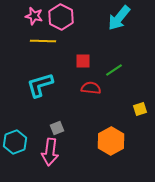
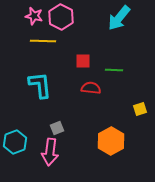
green line: rotated 36 degrees clockwise
cyan L-shape: rotated 100 degrees clockwise
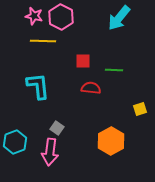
cyan L-shape: moved 2 px left, 1 px down
gray square: rotated 32 degrees counterclockwise
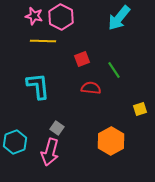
red square: moved 1 px left, 2 px up; rotated 21 degrees counterclockwise
green line: rotated 54 degrees clockwise
pink arrow: rotated 8 degrees clockwise
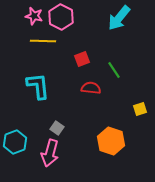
orange hexagon: rotated 12 degrees counterclockwise
pink arrow: moved 1 px down
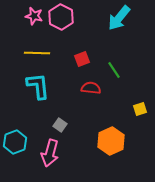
yellow line: moved 6 px left, 12 px down
gray square: moved 3 px right, 3 px up
orange hexagon: rotated 16 degrees clockwise
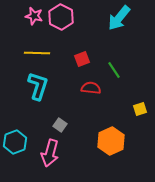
cyan L-shape: rotated 24 degrees clockwise
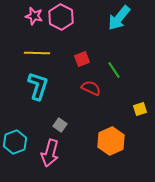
red semicircle: rotated 18 degrees clockwise
